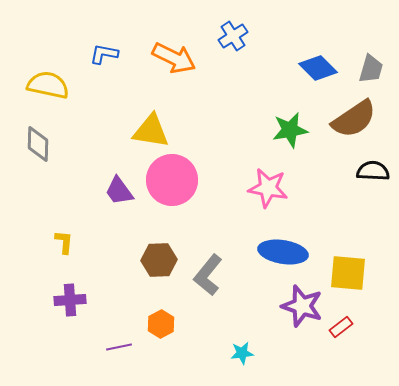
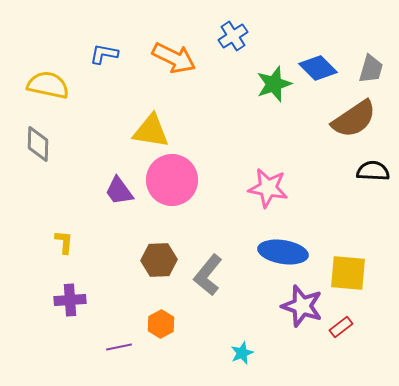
green star: moved 16 px left, 46 px up; rotated 9 degrees counterclockwise
cyan star: rotated 15 degrees counterclockwise
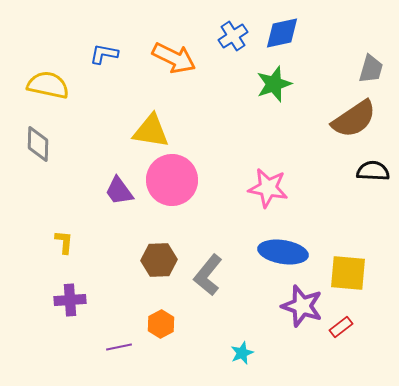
blue diamond: moved 36 px left, 35 px up; rotated 57 degrees counterclockwise
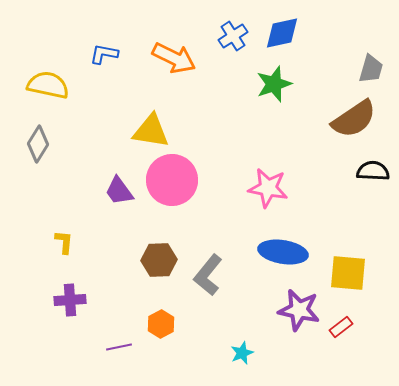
gray diamond: rotated 30 degrees clockwise
purple star: moved 3 px left, 4 px down; rotated 6 degrees counterclockwise
